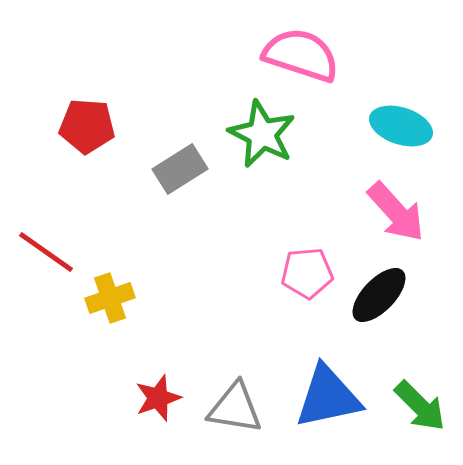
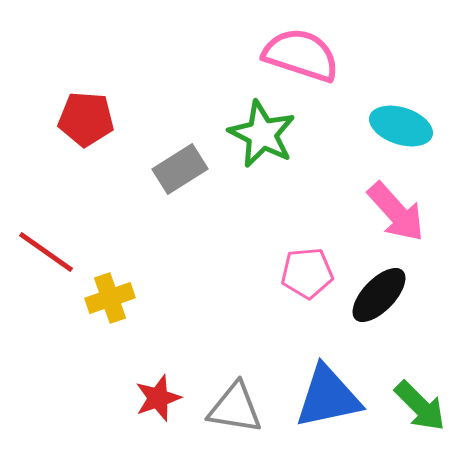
red pentagon: moved 1 px left, 7 px up
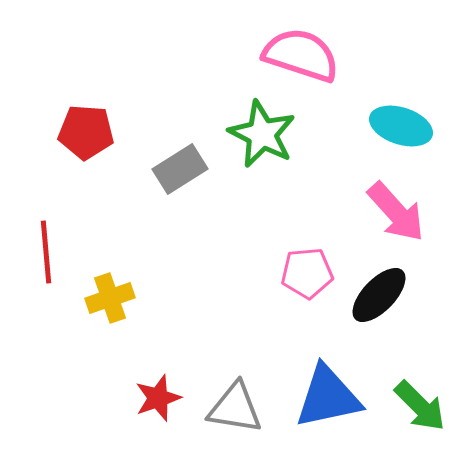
red pentagon: moved 13 px down
red line: rotated 50 degrees clockwise
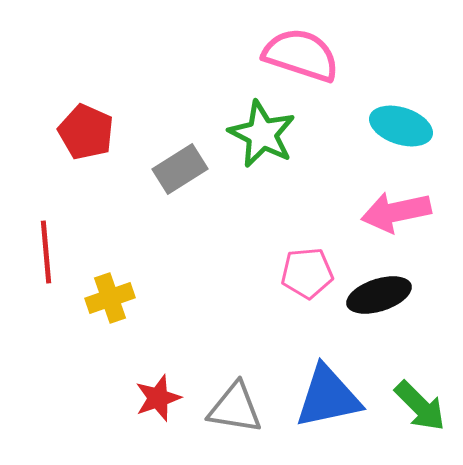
red pentagon: rotated 20 degrees clockwise
pink arrow: rotated 120 degrees clockwise
black ellipse: rotated 28 degrees clockwise
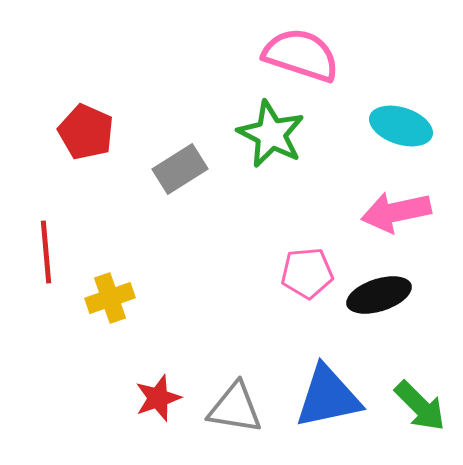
green star: moved 9 px right
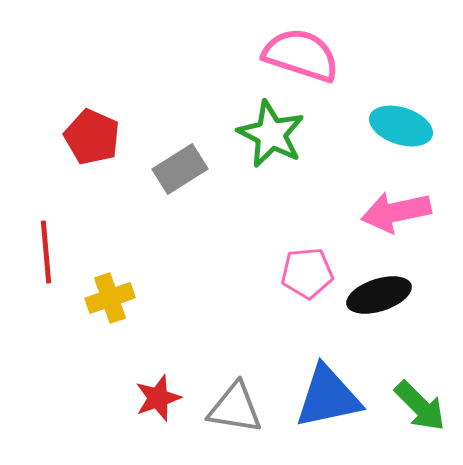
red pentagon: moved 6 px right, 5 px down
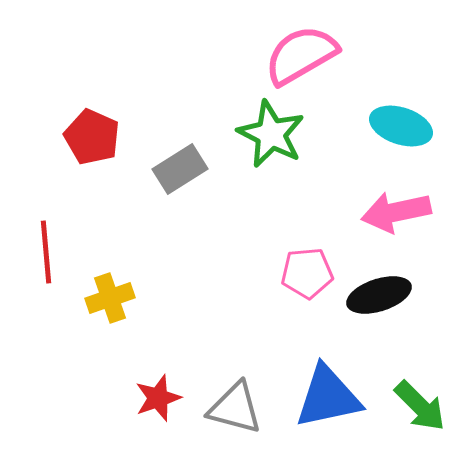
pink semicircle: rotated 48 degrees counterclockwise
gray triangle: rotated 6 degrees clockwise
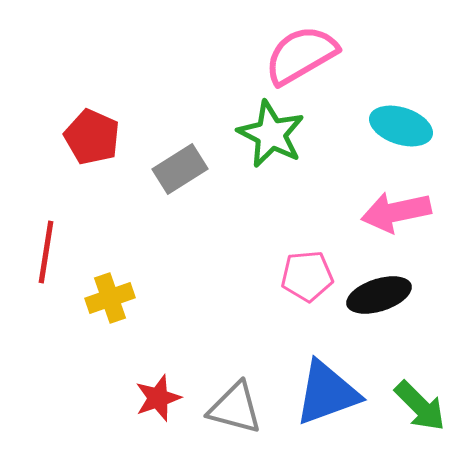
red line: rotated 14 degrees clockwise
pink pentagon: moved 3 px down
blue triangle: moved 1 px left, 4 px up; rotated 8 degrees counterclockwise
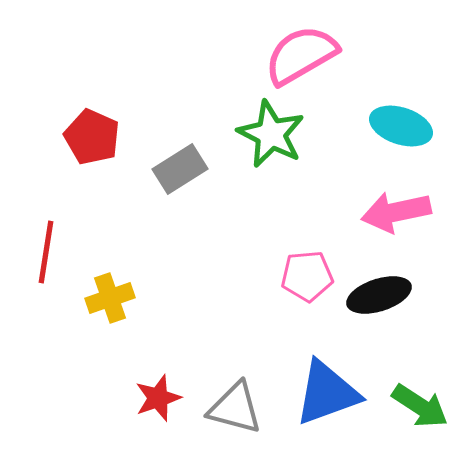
green arrow: rotated 12 degrees counterclockwise
